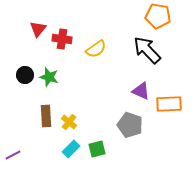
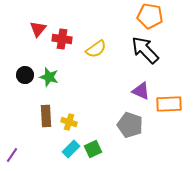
orange pentagon: moved 8 px left
black arrow: moved 2 px left
yellow cross: rotated 21 degrees counterclockwise
green square: moved 4 px left; rotated 12 degrees counterclockwise
purple line: moved 1 px left; rotated 28 degrees counterclockwise
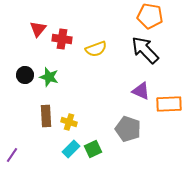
yellow semicircle: rotated 15 degrees clockwise
gray pentagon: moved 2 px left, 4 px down
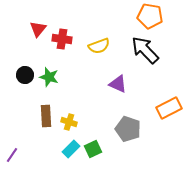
yellow semicircle: moved 3 px right, 3 px up
purple triangle: moved 23 px left, 7 px up
orange rectangle: moved 4 px down; rotated 25 degrees counterclockwise
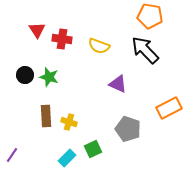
red triangle: moved 1 px left, 1 px down; rotated 12 degrees counterclockwise
yellow semicircle: rotated 40 degrees clockwise
cyan rectangle: moved 4 px left, 9 px down
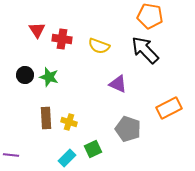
brown rectangle: moved 2 px down
purple line: moved 1 px left; rotated 63 degrees clockwise
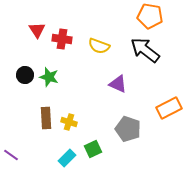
black arrow: rotated 8 degrees counterclockwise
purple line: rotated 28 degrees clockwise
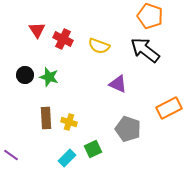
orange pentagon: rotated 10 degrees clockwise
red cross: moved 1 px right; rotated 18 degrees clockwise
